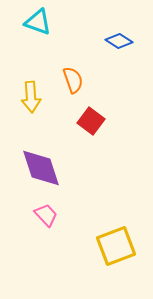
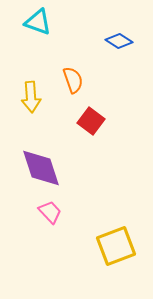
pink trapezoid: moved 4 px right, 3 px up
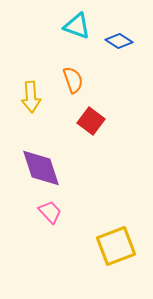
cyan triangle: moved 39 px right, 4 px down
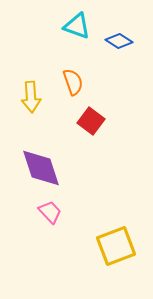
orange semicircle: moved 2 px down
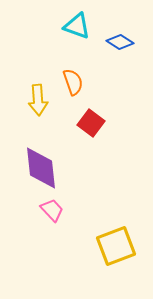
blue diamond: moved 1 px right, 1 px down
yellow arrow: moved 7 px right, 3 px down
red square: moved 2 px down
purple diamond: rotated 12 degrees clockwise
pink trapezoid: moved 2 px right, 2 px up
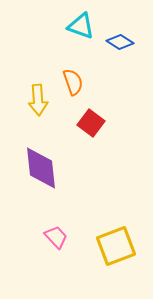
cyan triangle: moved 4 px right
pink trapezoid: moved 4 px right, 27 px down
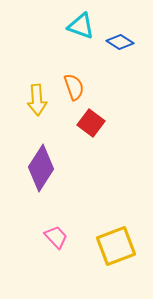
orange semicircle: moved 1 px right, 5 px down
yellow arrow: moved 1 px left
purple diamond: rotated 39 degrees clockwise
